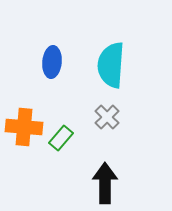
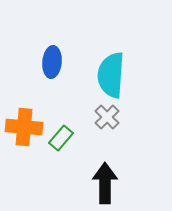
cyan semicircle: moved 10 px down
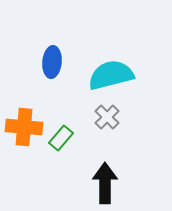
cyan semicircle: rotated 72 degrees clockwise
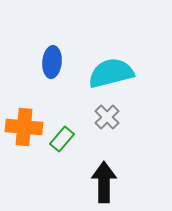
cyan semicircle: moved 2 px up
green rectangle: moved 1 px right, 1 px down
black arrow: moved 1 px left, 1 px up
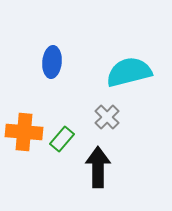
cyan semicircle: moved 18 px right, 1 px up
orange cross: moved 5 px down
black arrow: moved 6 px left, 15 px up
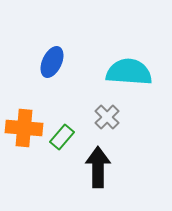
blue ellipse: rotated 20 degrees clockwise
cyan semicircle: rotated 18 degrees clockwise
orange cross: moved 4 px up
green rectangle: moved 2 px up
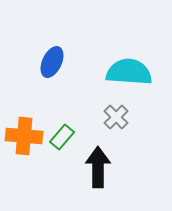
gray cross: moved 9 px right
orange cross: moved 8 px down
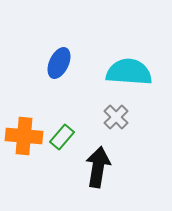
blue ellipse: moved 7 px right, 1 px down
black arrow: rotated 9 degrees clockwise
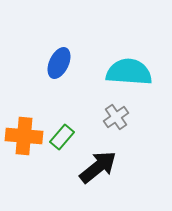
gray cross: rotated 10 degrees clockwise
black arrow: rotated 42 degrees clockwise
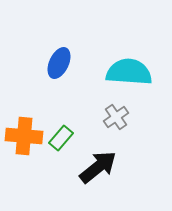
green rectangle: moved 1 px left, 1 px down
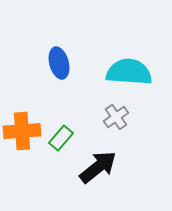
blue ellipse: rotated 40 degrees counterclockwise
orange cross: moved 2 px left, 5 px up; rotated 9 degrees counterclockwise
